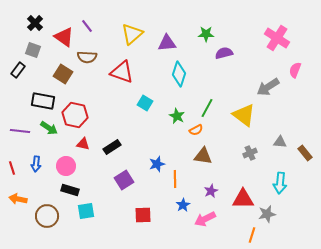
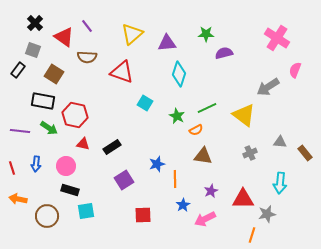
brown square at (63, 74): moved 9 px left
green line at (207, 108): rotated 36 degrees clockwise
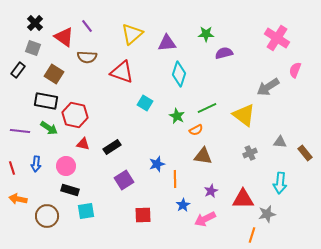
gray square at (33, 50): moved 2 px up
black rectangle at (43, 101): moved 3 px right
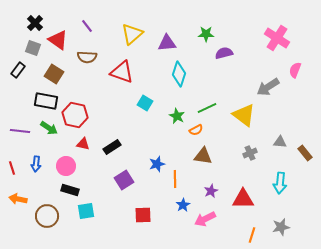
red triangle at (64, 37): moved 6 px left, 3 px down
gray star at (267, 214): moved 14 px right, 13 px down
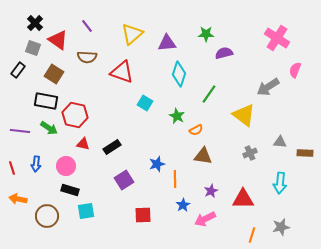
green line at (207, 108): moved 2 px right, 14 px up; rotated 30 degrees counterclockwise
brown rectangle at (305, 153): rotated 49 degrees counterclockwise
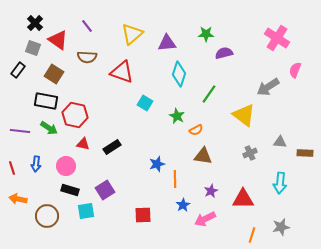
purple square at (124, 180): moved 19 px left, 10 px down
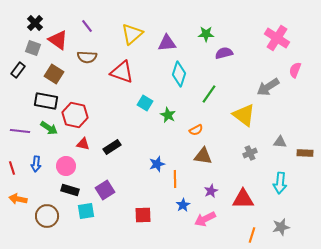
green star at (177, 116): moved 9 px left, 1 px up
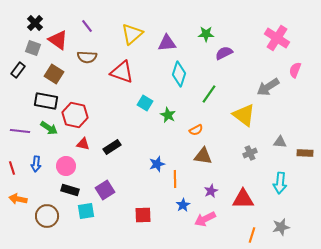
purple semicircle at (224, 53): rotated 12 degrees counterclockwise
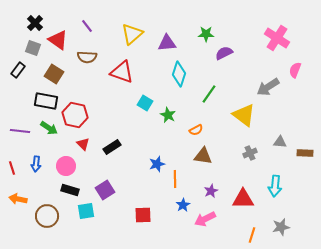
red triangle at (83, 144): rotated 32 degrees clockwise
cyan arrow at (280, 183): moved 5 px left, 3 px down
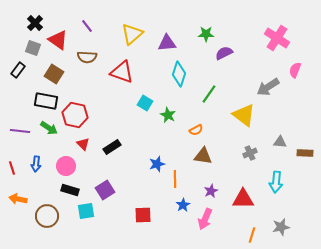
cyan arrow at (275, 186): moved 1 px right, 4 px up
pink arrow at (205, 219): rotated 40 degrees counterclockwise
